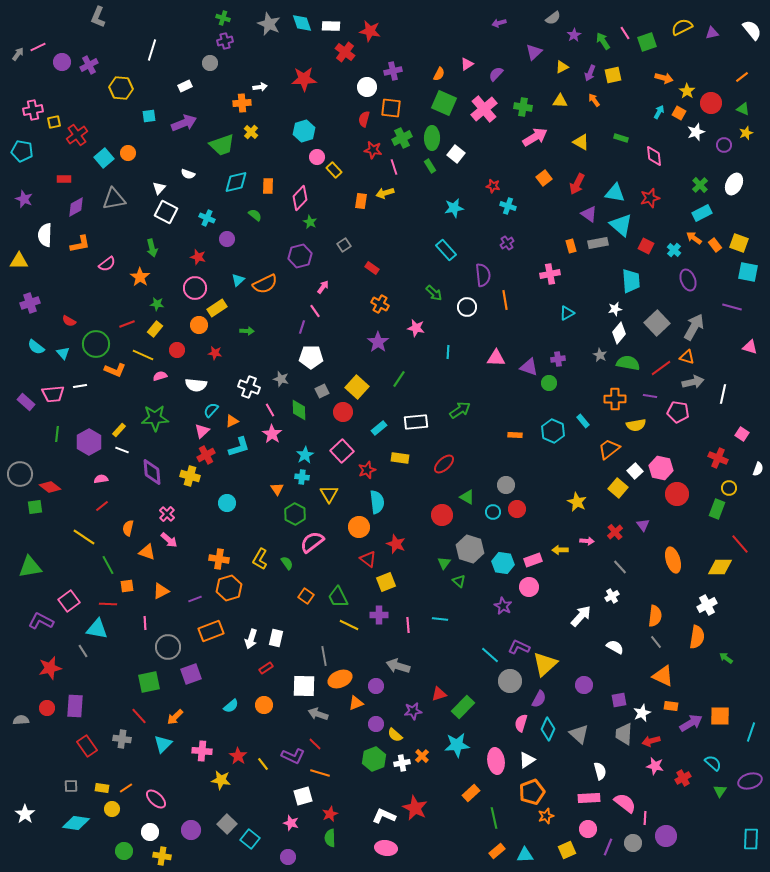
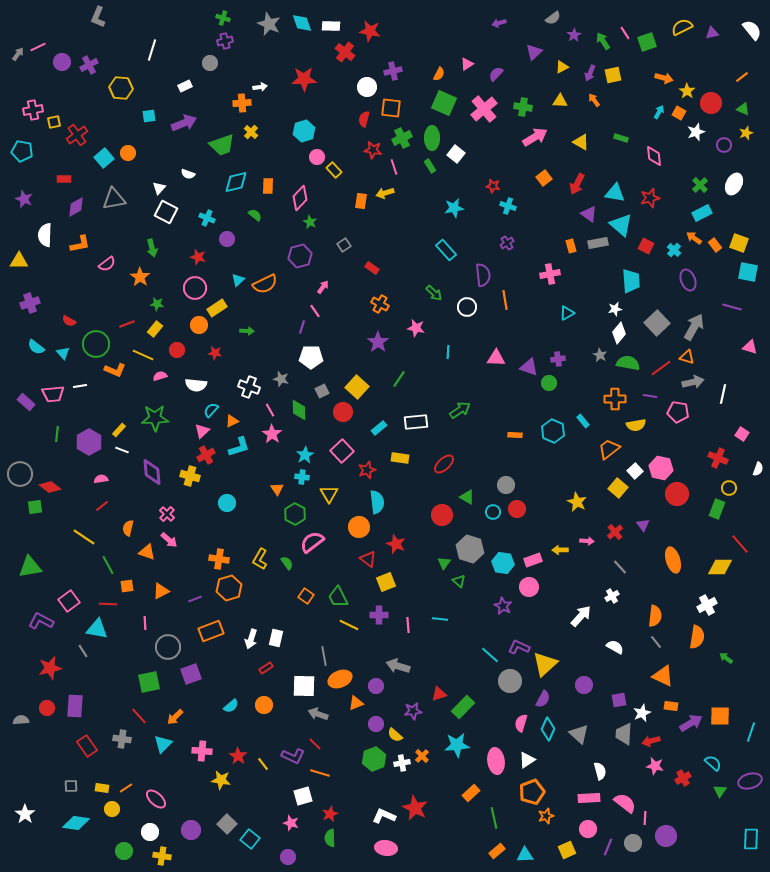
purple semicircle at (539, 699): moved 4 px right
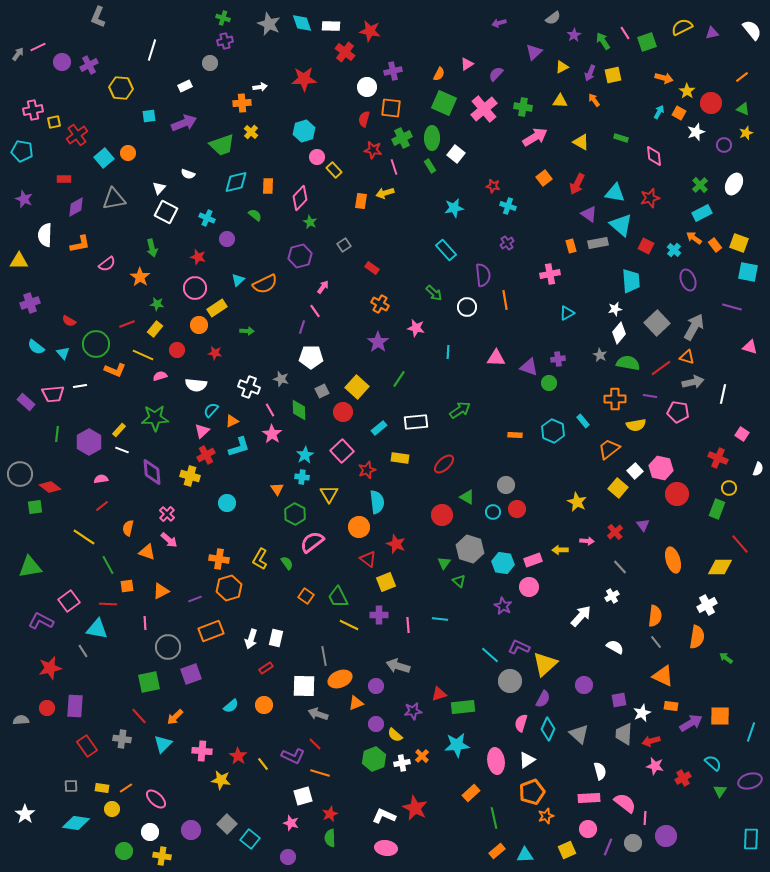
green rectangle at (463, 707): rotated 40 degrees clockwise
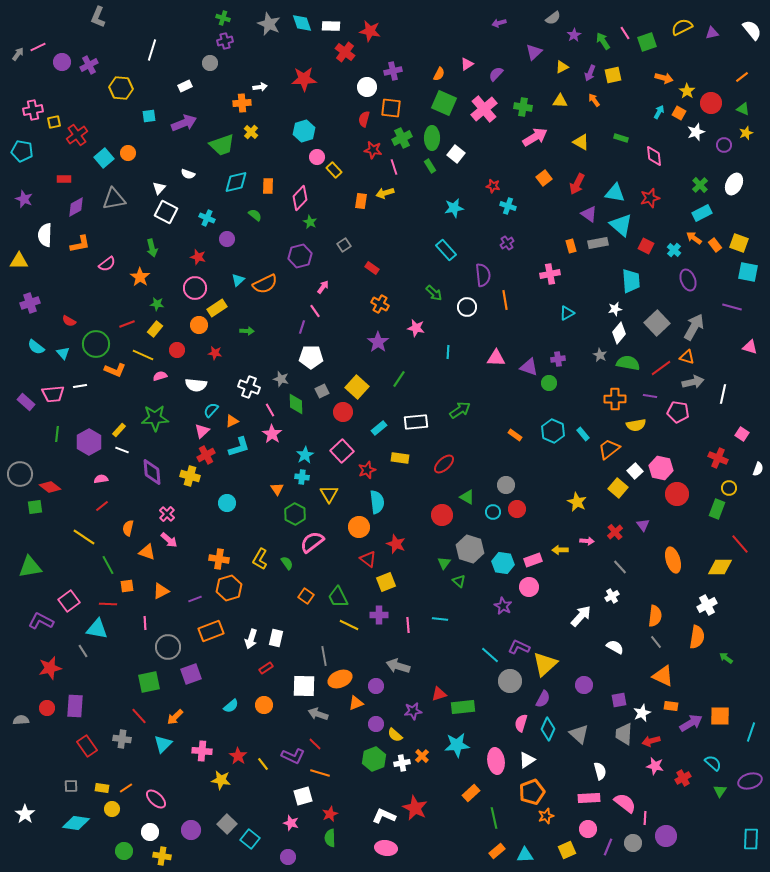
green diamond at (299, 410): moved 3 px left, 6 px up
cyan rectangle at (583, 421): moved 13 px down
orange rectangle at (515, 435): rotated 32 degrees clockwise
